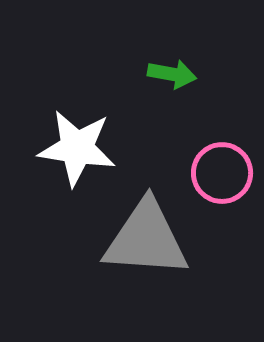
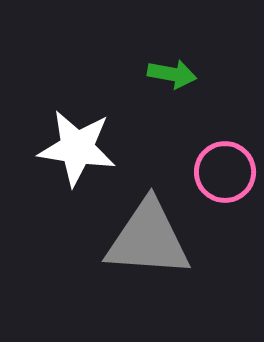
pink circle: moved 3 px right, 1 px up
gray triangle: moved 2 px right
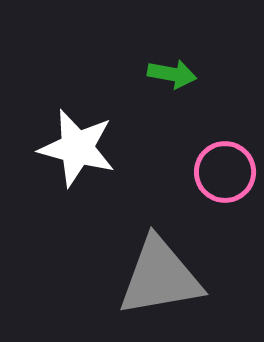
white star: rotated 6 degrees clockwise
gray triangle: moved 12 px right, 38 px down; rotated 14 degrees counterclockwise
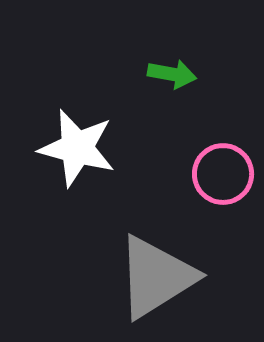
pink circle: moved 2 px left, 2 px down
gray triangle: moved 4 px left; rotated 22 degrees counterclockwise
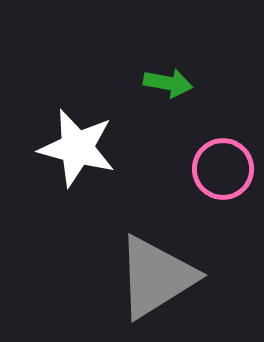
green arrow: moved 4 px left, 9 px down
pink circle: moved 5 px up
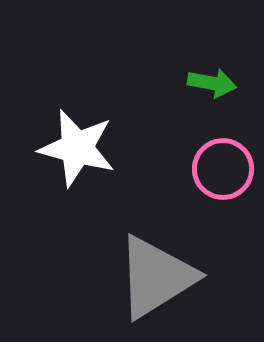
green arrow: moved 44 px right
